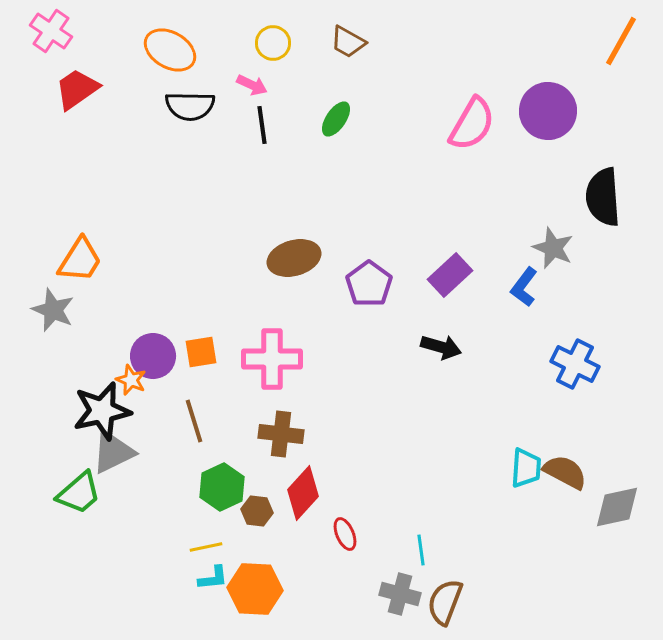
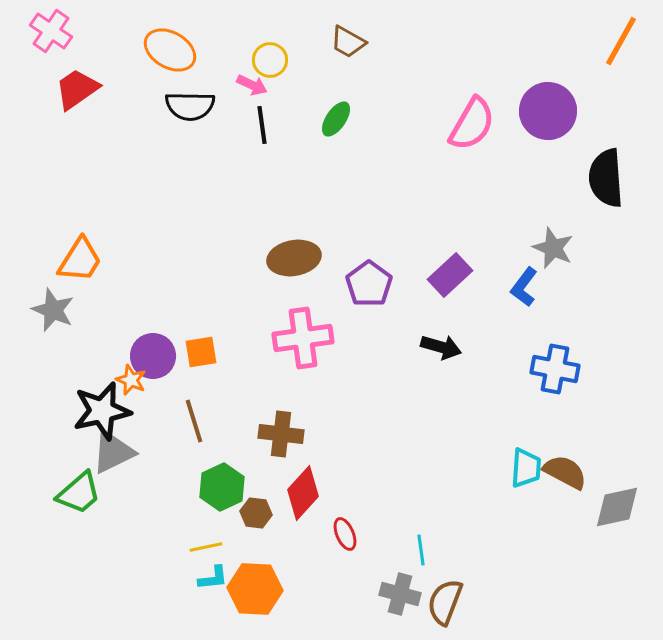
yellow circle at (273, 43): moved 3 px left, 17 px down
black semicircle at (603, 197): moved 3 px right, 19 px up
brown ellipse at (294, 258): rotated 6 degrees clockwise
pink cross at (272, 359): moved 31 px right, 21 px up; rotated 8 degrees counterclockwise
blue cross at (575, 364): moved 20 px left, 5 px down; rotated 15 degrees counterclockwise
brown hexagon at (257, 511): moved 1 px left, 2 px down
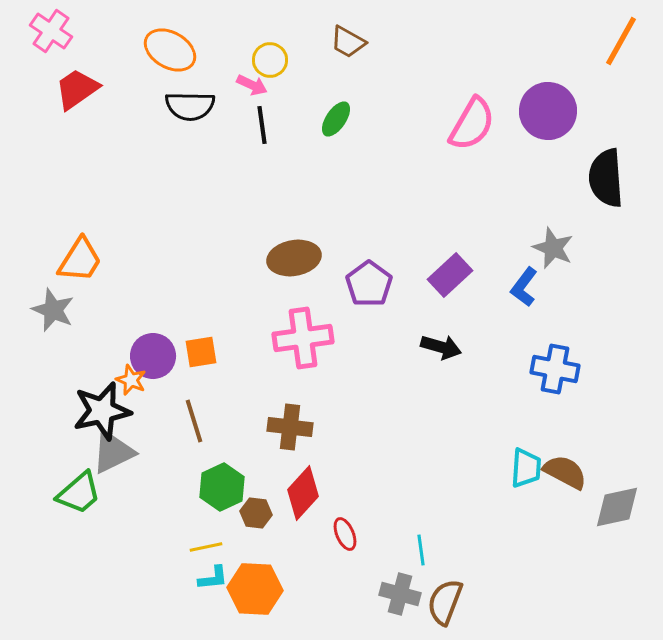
brown cross at (281, 434): moved 9 px right, 7 px up
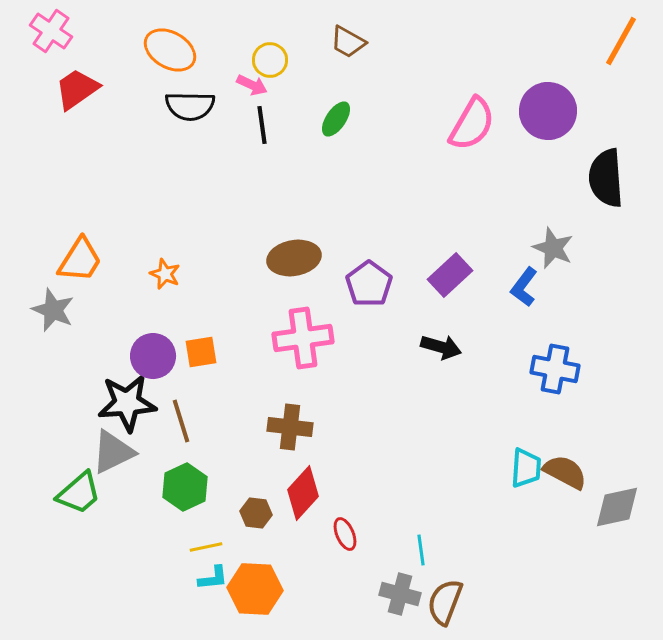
orange star at (131, 380): moved 34 px right, 106 px up
black star at (102, 411): moved 25 px right, 8 px up; rotated 8 degrees clockwise
brown line at (194, 421): moved 13 px left
green hexagon at (222, 487): moved 37 px left
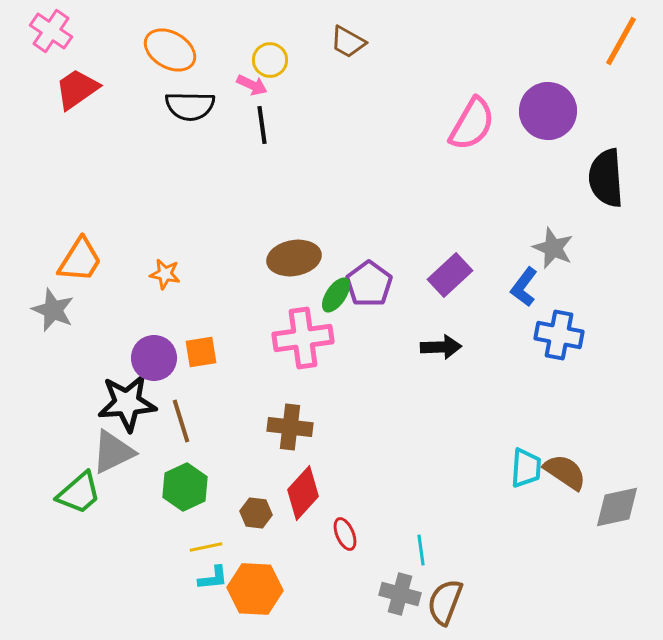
green ellipse at (336, 119): moved 176 px down
orange star at (165, 274): rotated 12 degrees counterclockwise
black arrow at (441, 347): rotated 18 degrees counterclockwise
purple circle at (153, 356): moved 1 px right, 2 px down
blue cross at (555, 369): moved 4 px right, 34 px up
brown semicircle at (565, 472): rotated 6 degrees clockwise
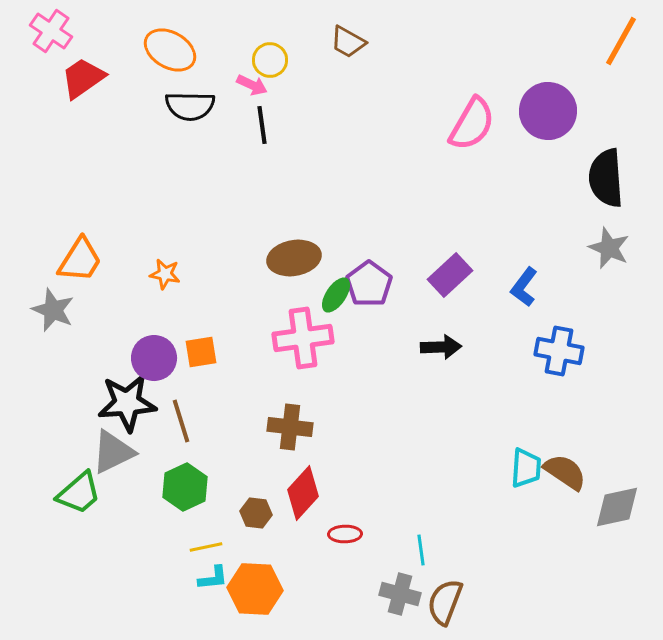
red trapezoid at (77, 89): moved 6 px right, 11 px up
gray star at (553, 248): moved 56 px right
blue cross at (559, 335): moved 16 px down
red ellipse at (345, 534): rotated 68 degrees counterclockwise
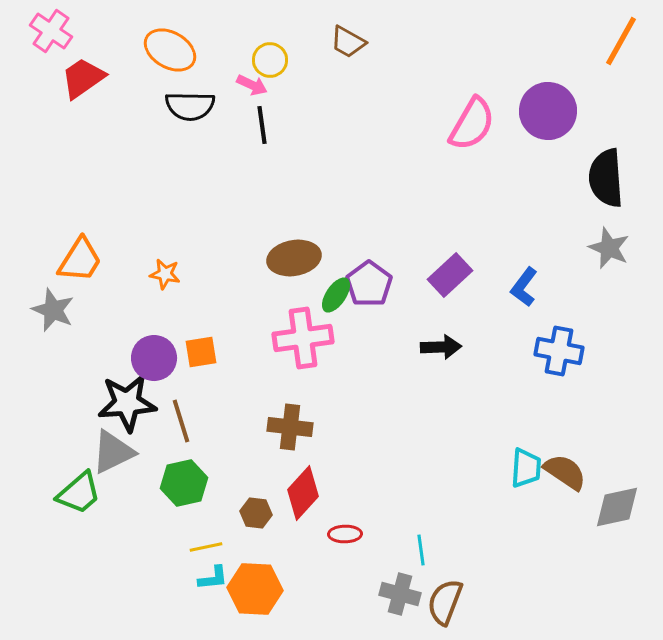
green hexagon at (185, 487): moved 1 px left, 4 px up; rotated 12 degrees clockwise
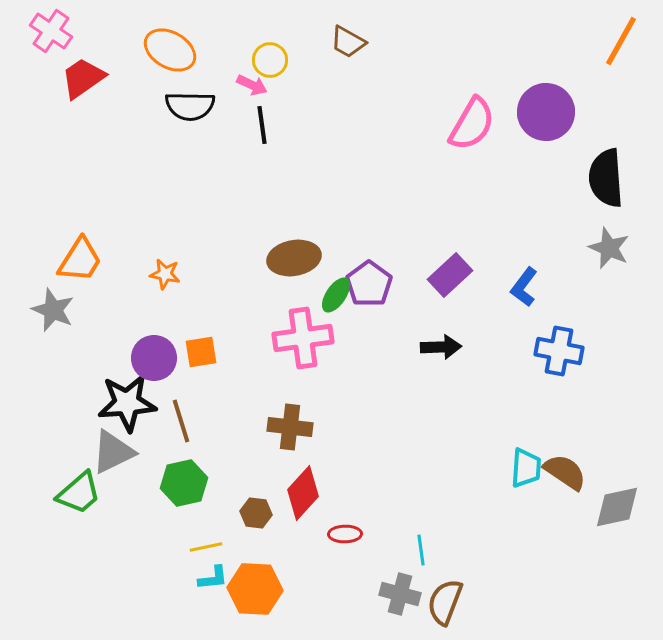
purple circle at (548, 111): moved 2 px left, 1 px down
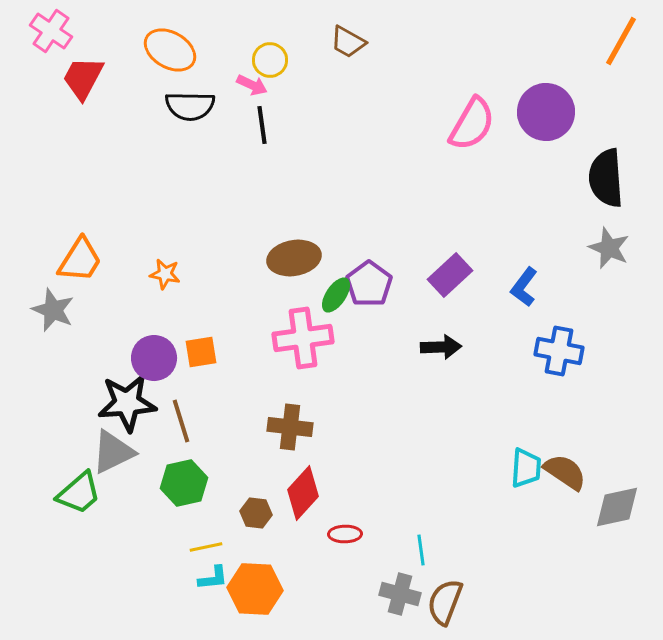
red trapezoid at (83, 78): rotated 27 degrees counterclockwise
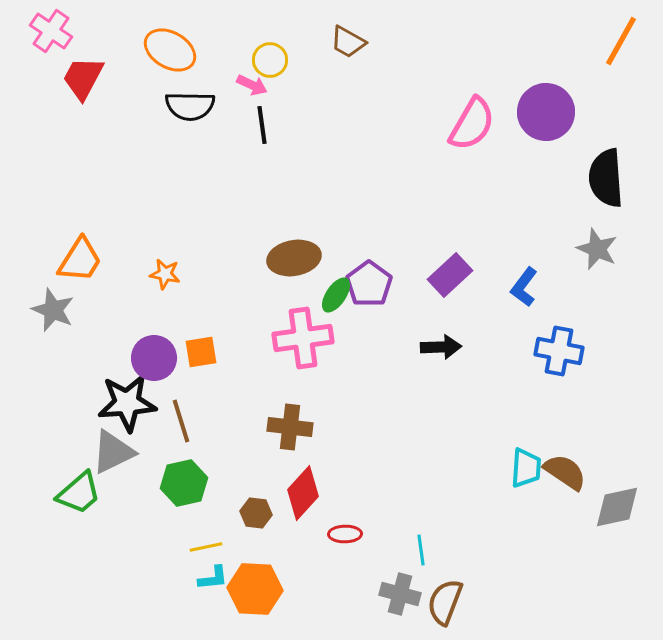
gray star at (609, 248): moved 12 px left, 1 px down
